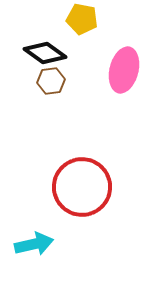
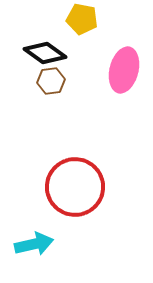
red circle: moved 7 px left
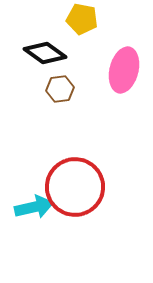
brown hexagon: moved 9 px right, 8 px down
cyan arrow: moved 37 px up
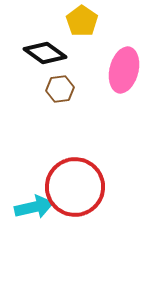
yellow pentagon: moved 2 px down; rotated 24 degrees clockwise
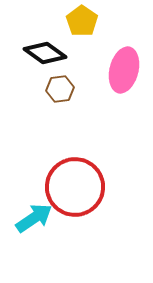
cyan arrow: moved 11 px down; rotated 21 degrees counterclockwise
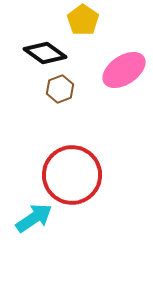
yellow pentagon: moved 1 px right, 1 px up
pink ellipse: rotated 42 degrees clockwise
brown hexagon: rotated 12 degrees counterclockwise
red circle: moved 3 px left, 12 px up
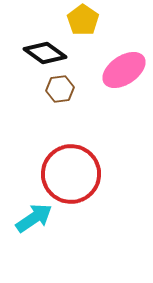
brown hexagon: rotated 12 degrees clockwise
red circle: moved 1 px left, 1 px up
